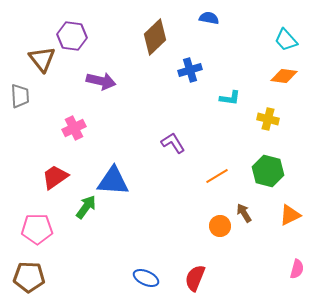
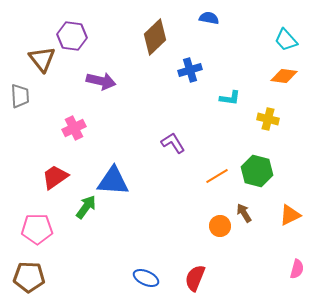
green hexagon: moved 11 px left
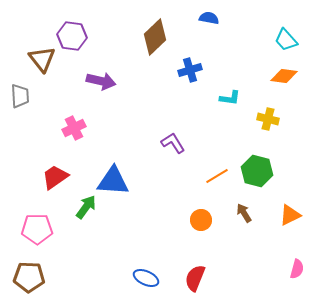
orange circle: moved 19 px left, 6 px up
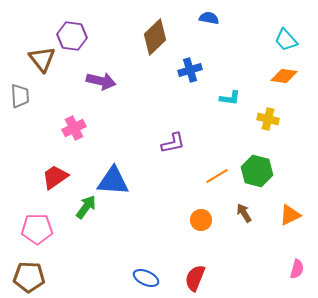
purple L-shape: rotated 110 degrees clockwise
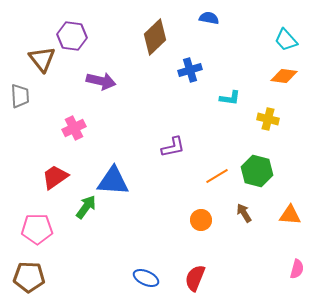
purple L-shape: moved 4 px down
orange triangle: rotated 30 degrees clockwise
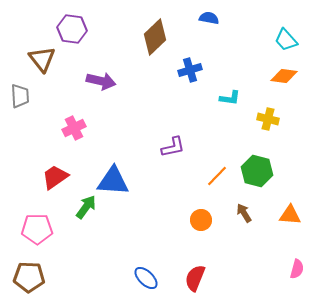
purple hexagon: moved 7 px up
orange line: rotated 15 degrees counterclockwise
blue ellipse: rotated 20 degrees clockwise
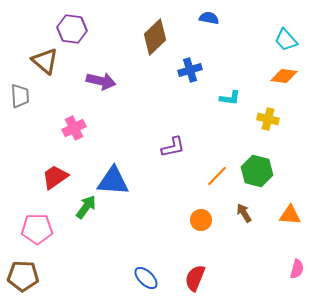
brown triangle: moved 3 px right, 2 px down; rotated 12 degrees counterclockwise
brown pentagon: moved 6 px left, 1 px up
